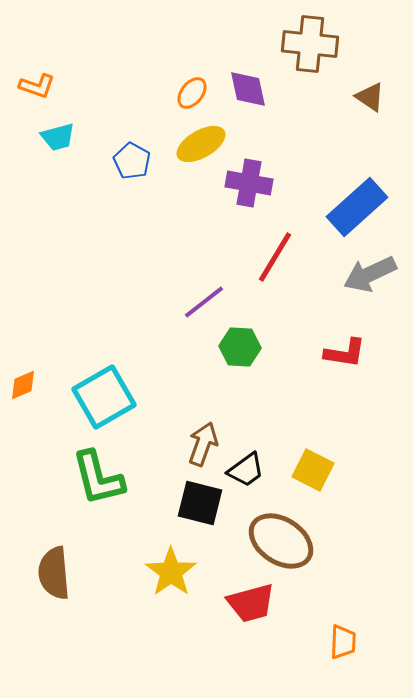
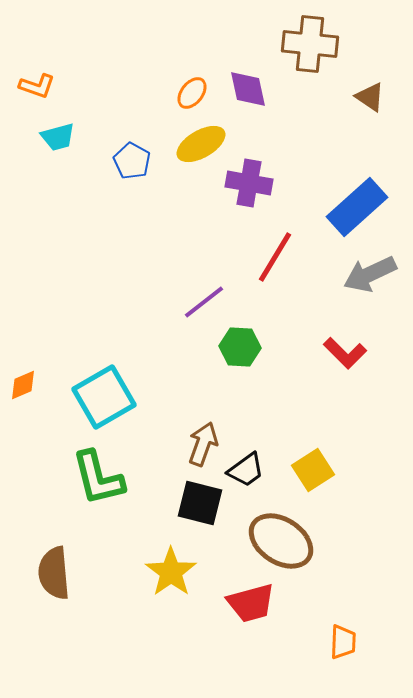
red L-shape: rotated 36 degrees clockwise
yellow square: rotated 30 degrees clockwise
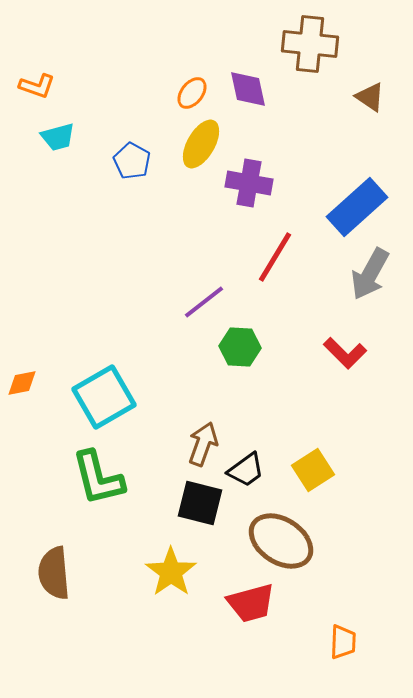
yellow ellipse: rotated 30 degrees counterclockwise
gray arrow: rotated 36 degrees counterclockwise
orange diamond: moved 1 px left, 2 px up; rotated 12 degrees clockwise
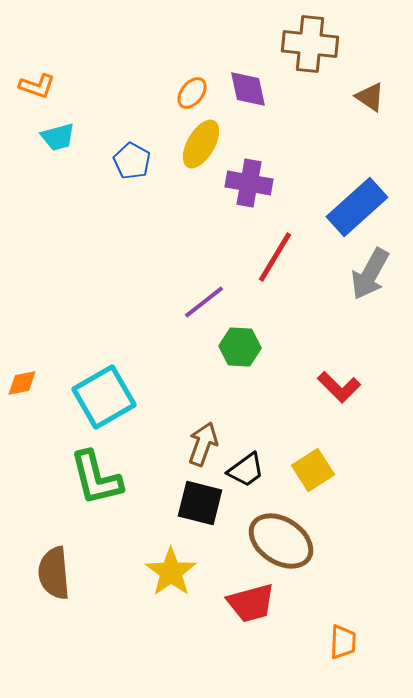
red L-shape: moved 6 px left, 34 px down
green L-shape: moved 2 px left
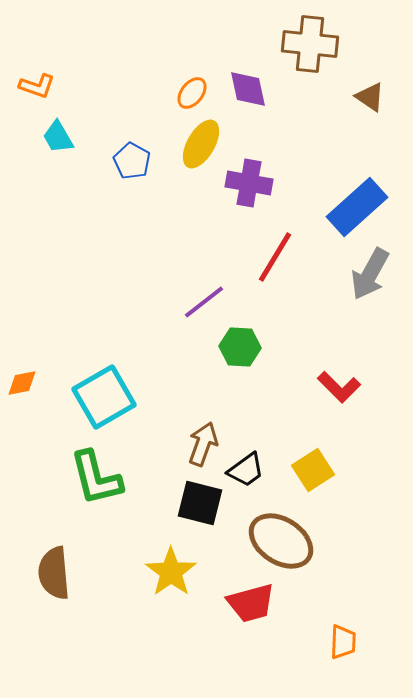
cyan trapezoid: rotated 75 degrees clockwise
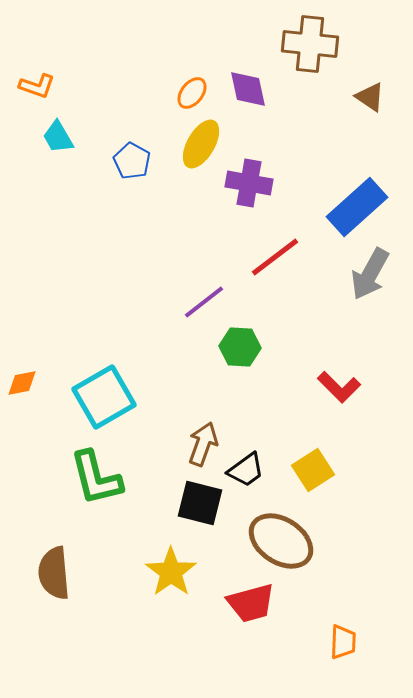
red line: rotated 22 degrees clockwise
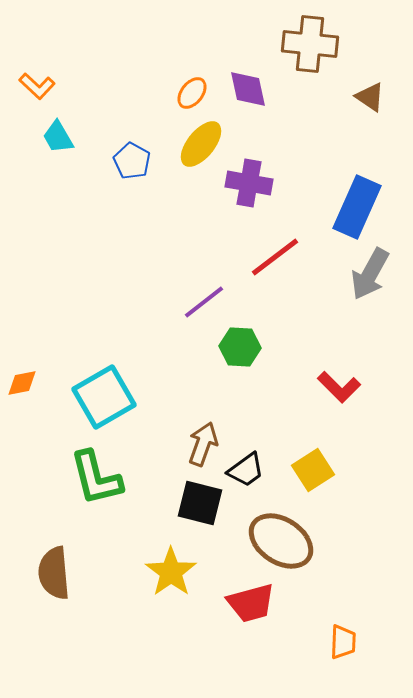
orange L-shape: rotated 24 degrees clockwise
yellow ellipse: rotated 9 degrees clockwise
blue rectangle: rotated 24 degrees counterclockwise
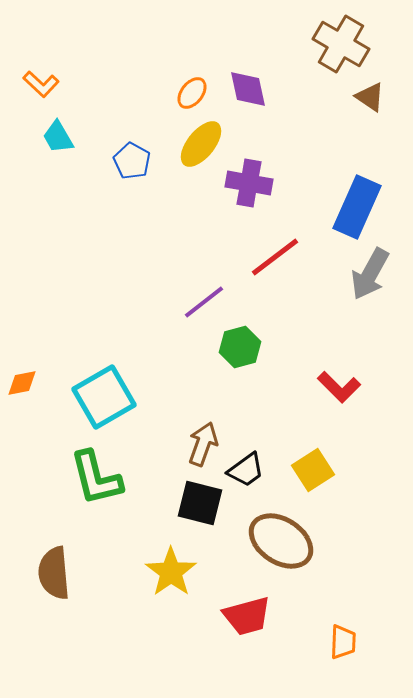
brown cross: moved 31 px right; rotated 24 degrees clockwise
orange L-shape: moved 4 px right, 2 px up
green hexagon: rotated 18 degrees counterclockwise
red trapezoid: moved 4 px left, 13 px down
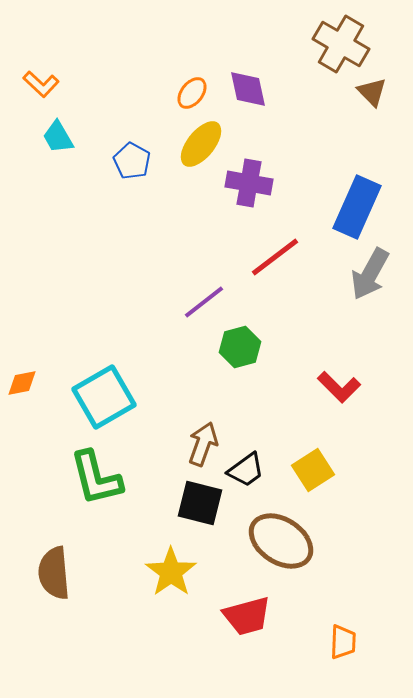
brown triangle: moved 2 px right, 5 px up; rotated 12 degrees clockwise
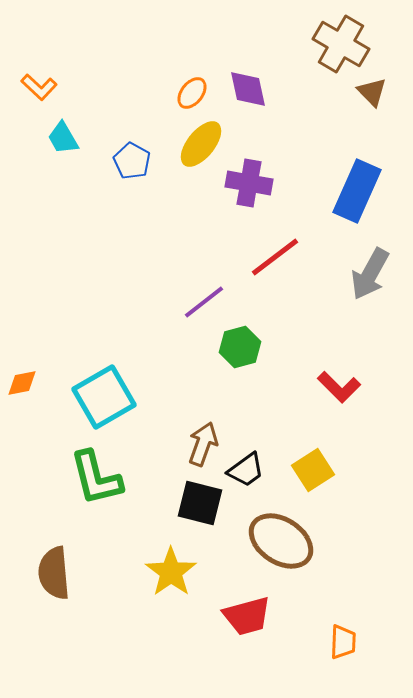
orange L-shape: moved 2 px left, 3 px down
cyan trapezoid: moved 5 px right, 1 px down
blue rectangle: moved 16 px up
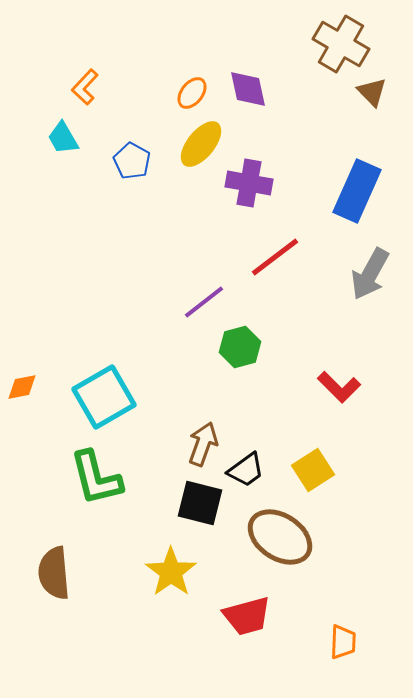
orange L-shape: moved 46 px right; rotated 90 degrees clockwise
orange diamond: moved 4 px down
brown ellipse: moved 1 px left, 4 px up
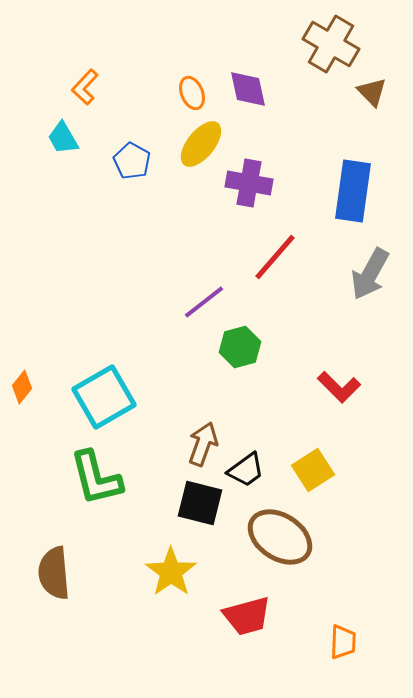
brown cross: moved 10 px left
orange ellipse: rotated 60 degrees counterclockwise
blue rectangle: moved 4 px left; rotated 16 degrees counterclockwise
red line: rotated 12 degrees counterclockwise
orange diamond: rotated 40 degrees counterclockwise
